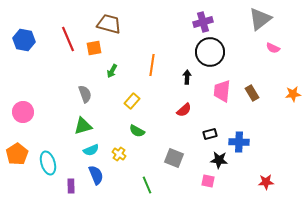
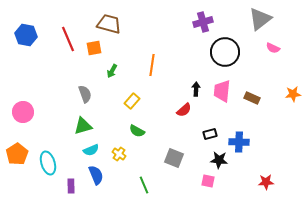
blue hexagon: moved 2 px right, 5 px up
black circle: moved 15 px right
black arrow: moved 9 px right, 12 px down
brown rectangle: moved 5 px down; rotated 35 degrees counterclockwise
green line: moved 3 px left
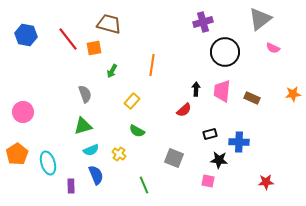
red line: rotated 15 degrees counterclockwise
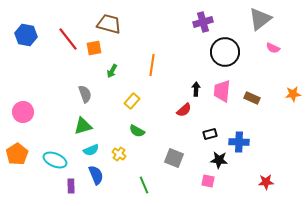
cyan ellipse: moved 7 px right, 3 px up; rotated 50 degrees counterclockwise
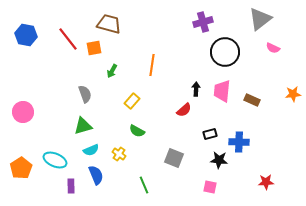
brown rectangle: moved 2 px down
orange pentagon: moved 4 px right, 14 px down
pink square: moved 2 px right, 6 px down
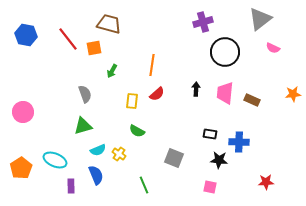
pink trapezoid: moved 3 px right, 2 px down
yellow rectangle: rotated 35 degrees counterclockwise
red semicircle: moved 27 px left, 16 px up
black rectangle: rotated 24 degrees clockwise
cyan semicircle: moved 7 px right
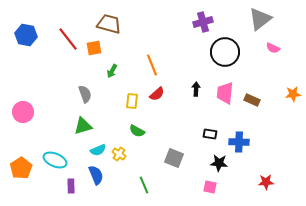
orange line: rotated 30 degrees counterclockwise
black star: moved 3 px down
